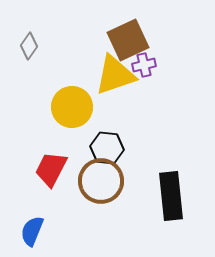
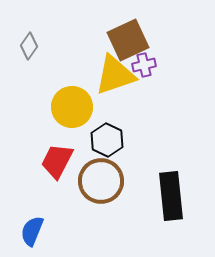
black hexagon: moved 8 px up; rotated 20 degrees clockwise
red trapezoid: moved 6 px right, 8 px up
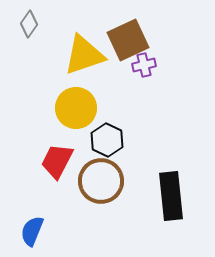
gray diamond: moved 22 px up
yellow triangle: moved 31 px left, 20 px up
yellow circle: moved 4 px right, 1 px down
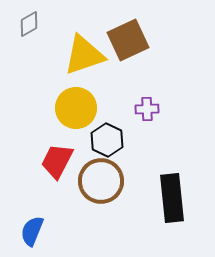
gray diamond: rotated 24 degrees clockwise
purple cross: moved 3 px right, 44 px down; rotated 10 degrees clockwise
black rectangle: moved 1 px right, 2 px down
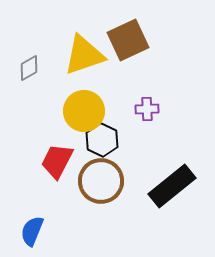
gray diamond: moved 44 px down
yellow circle: moved 8 px right, 3 px down
black hexagon: moved 5 px left
black rectangle: moved 12 px up; rotated 57 degrees clockwise
